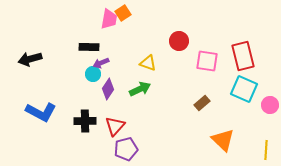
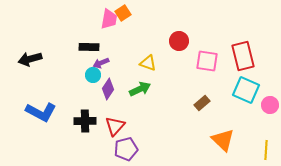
cyan circle: moved 1 px down
cyan square: moved 2 px right, 1 px down
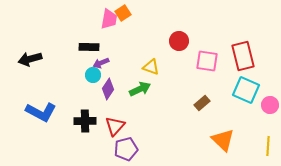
yellow triangle: moved 3 px right, 4 px down
yellow line: moved 2 px right, 4 px up
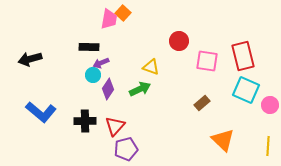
orange square: rotated 14 degrees counterclockwise
blue L-shape: rotated 12 degrees clockwise
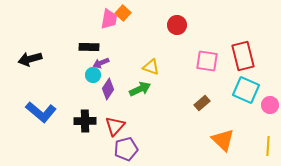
red circle: moved 2 px left, 16 px up
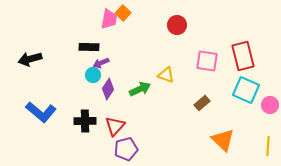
yellow triangle: moved 15 px right, 8 px down
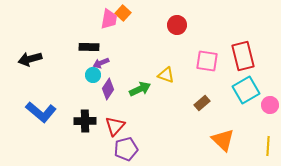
cyan square: rotated 36 degrees clockwise
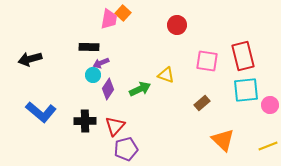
cyan square: rotated 24 degrees clockwise
yellow line: rotated 66 degrees clockwise
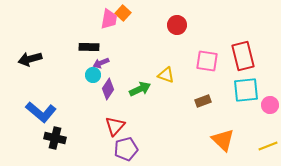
brown rectangle: moved 1 px right, 2 px up; rotated 21 degrees clockwise
black cross: moved 30 px left, 17 px down; rotated 15 degrees clockwise
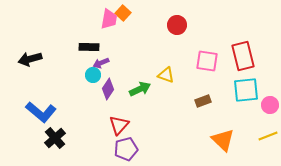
red triangle: moved 4 px right, 1 px up
black cross: rotated 35 degrees clockwise
yellow line: moved 10 px up
